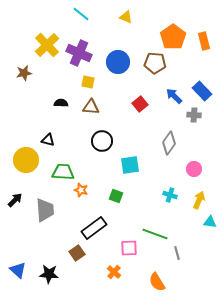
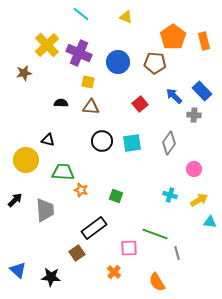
cyan square: moved 2 px right, 22 px up
yellow arrow: rotated 36 degrees clockwise
black star: moved 2 px right, 3 px down
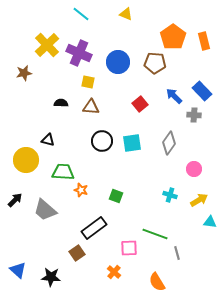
yellow triangle: moved 3 px up
gray trapezoid: rotated 135 degrees clockwise
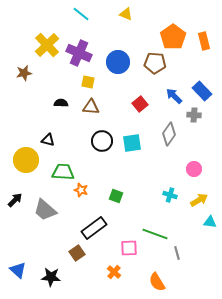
gray diamond: moved 9 px up
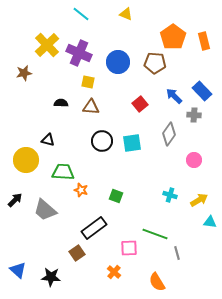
pink circle: moved 9 px up
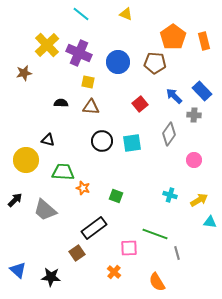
orange star: moved 2 px right, 2 px up
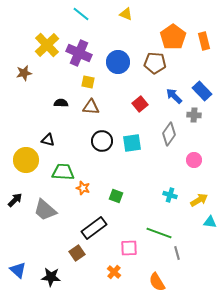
green line: moved 4 px right, 1 px up
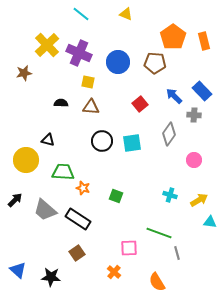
black rectangle: moved 16 px left, 9 px up; rotated 70 degrees clockwise
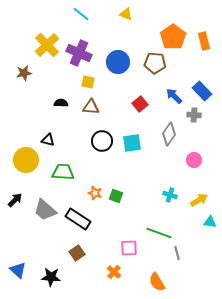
orange star: moved 12 px right, 5 px down
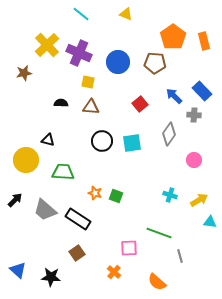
gray line: moved 3 px right, 3 px down
orange semicircle: rotated 18 degrees counterclockwise
